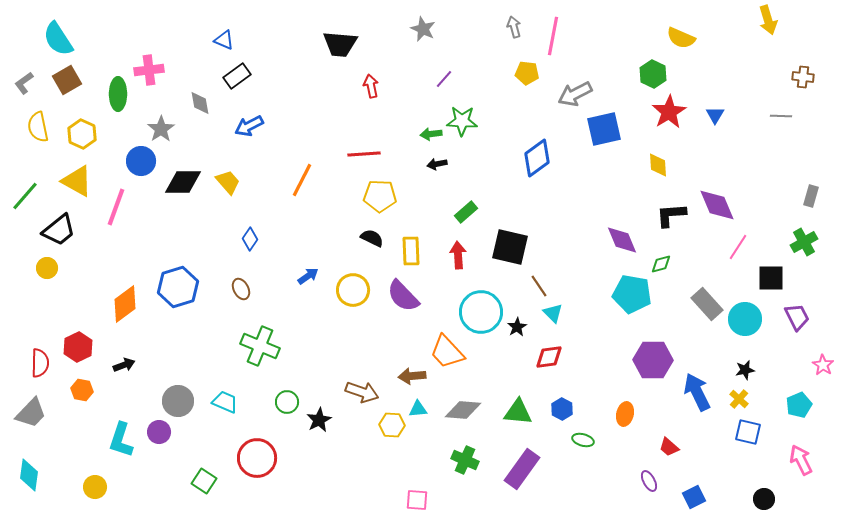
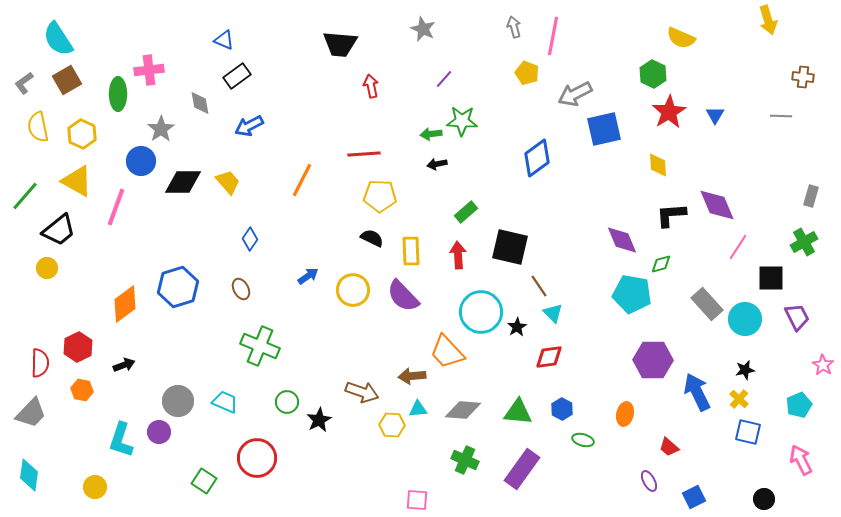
yellow pentagon at (527, 73): rotated 15 degrees clockwise
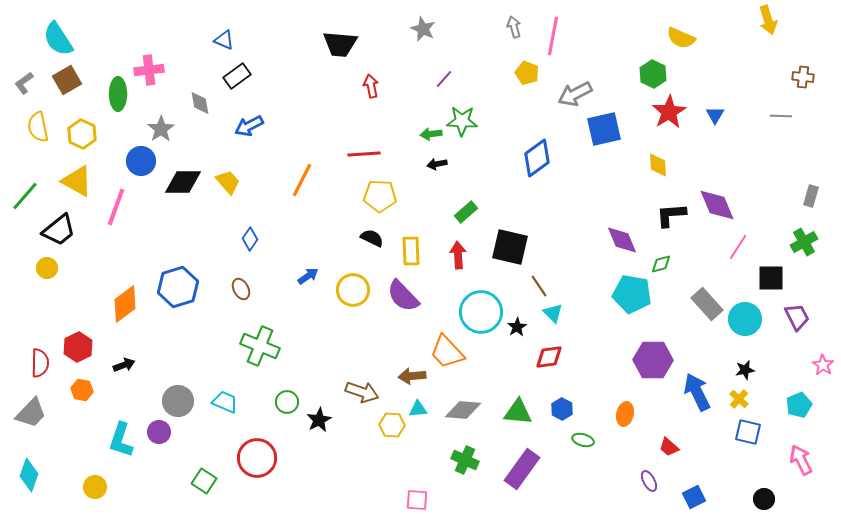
cyan diamond at (29, 475): rotated 12 degrees clockwise
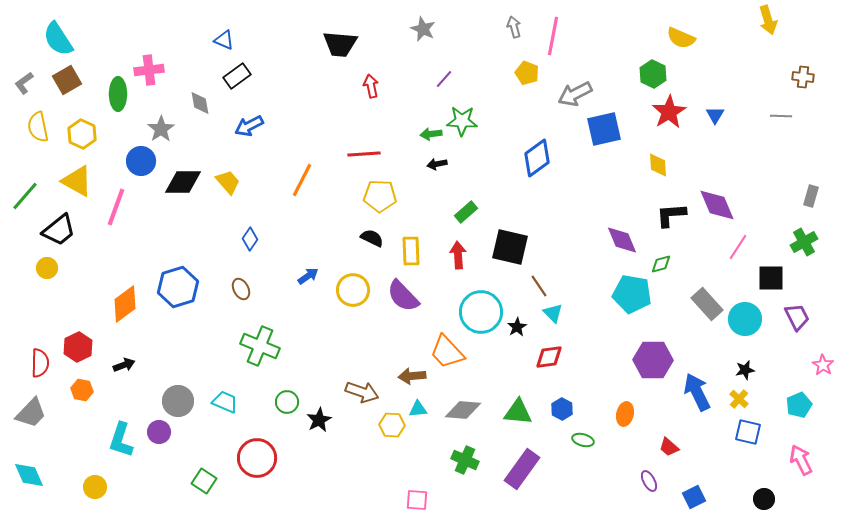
cyan diamond at (29, 475): rotated 44 degrees counterclockwise
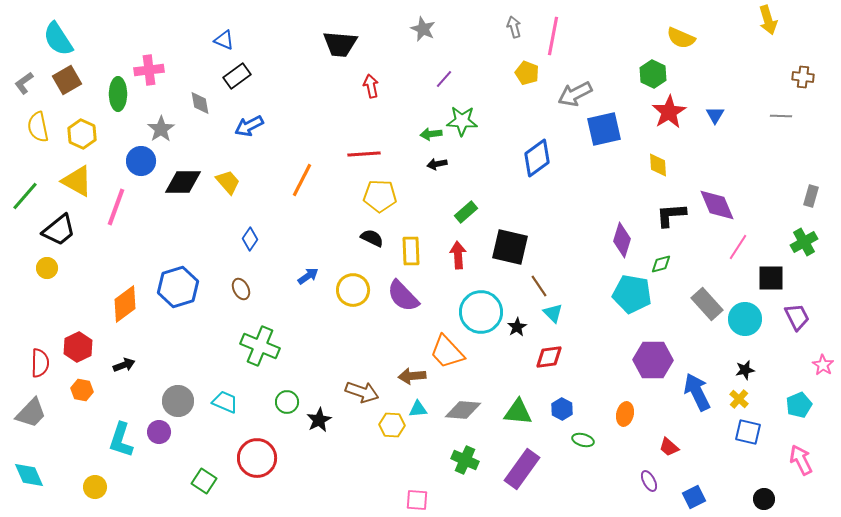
purple diamond at (622, 240): rotated 40 degrees clockwise
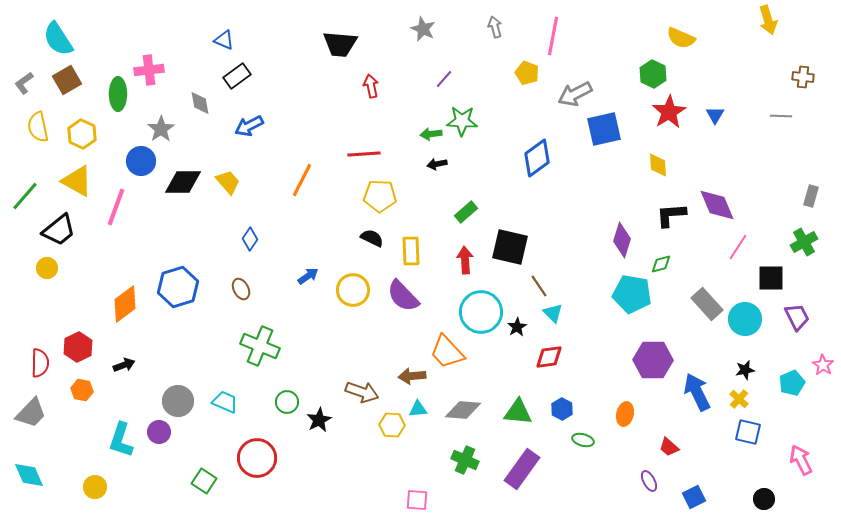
gray arrow at (514, 27): moved 19 px left
red arrow at (458, 255): moved 7 px right, 5 px down
cyan pentagon at (799, 405): moved 7 px left, 22 px up
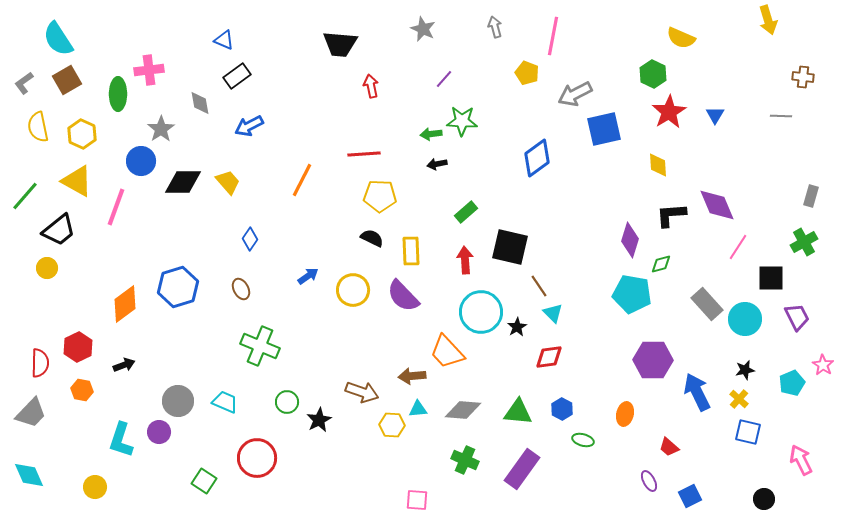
purple diamond at (622, 240): moved 8 px right
blue square at (694, 497): moved 4 px left, 1 px up
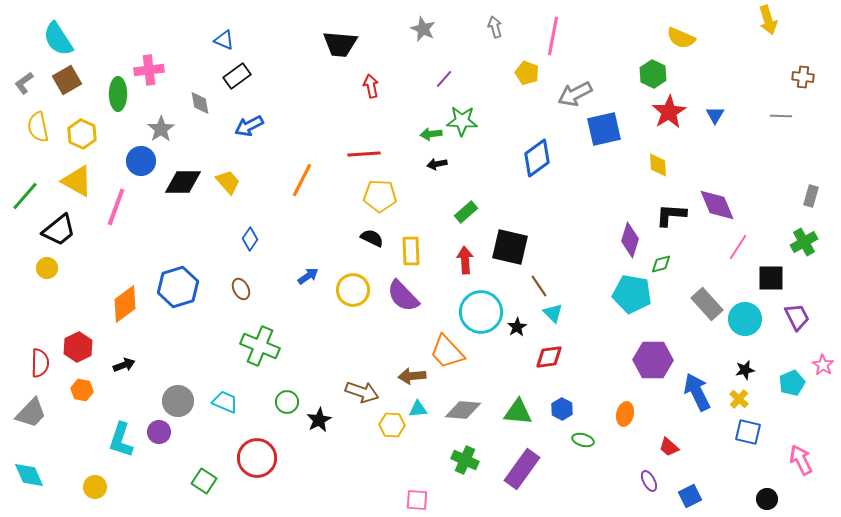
black L-shape at (671, 215): rotated 8 degrees clockwise
black circle at (764, 499): moved 3 px right
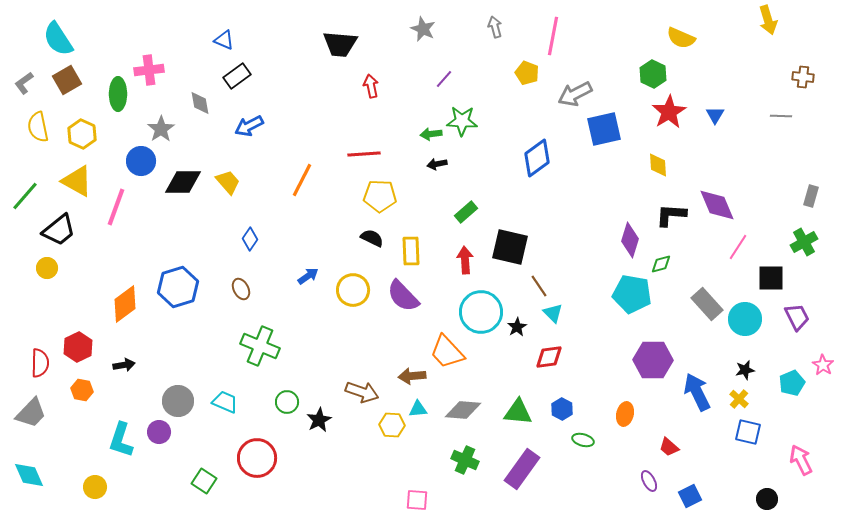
black arrow at (124, 365): rotated 10 degrees clockwise
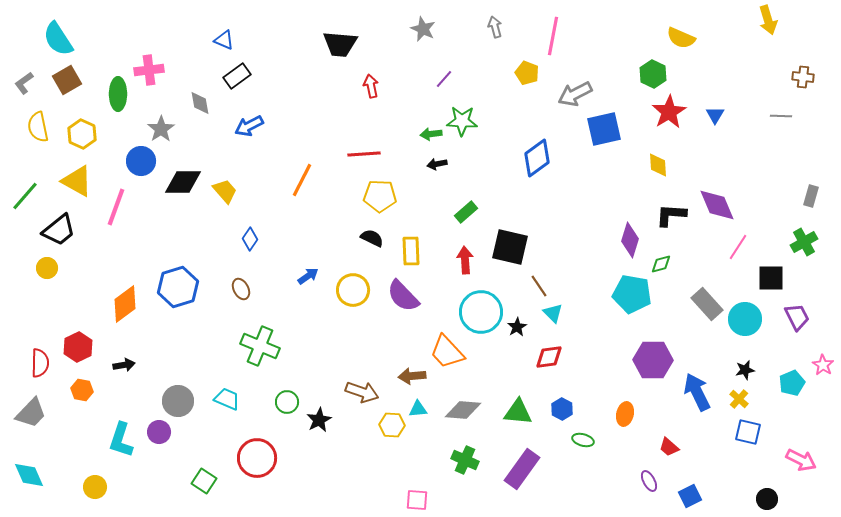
yellow trapezoid at (228, 182): moved 3 px left, 9 px down
cyan trapezoid at (225, 402): moved 2 px right, 3 px up
pink arrow at (801, 460): rotated 144 degrees clockwise
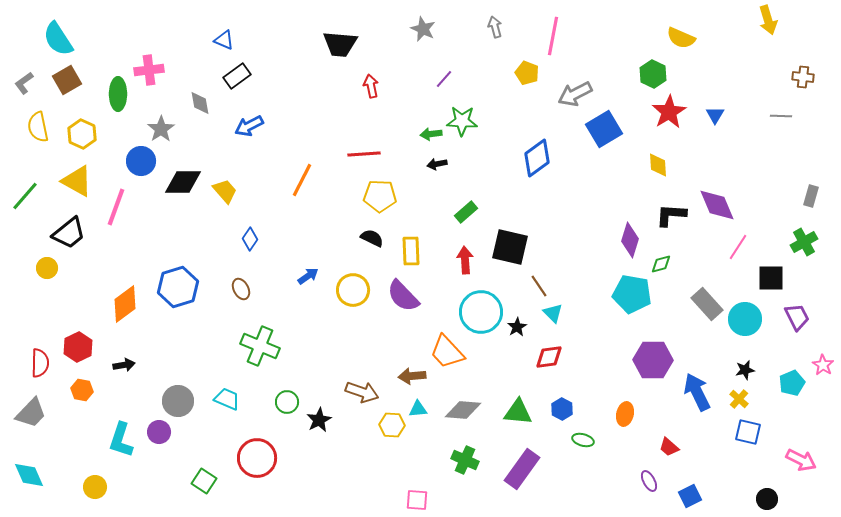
blue square at (604, 129): rotated 18 degrees counterclockwise
black trapezoid at (59, 230): moved 10 px right, 3 px down
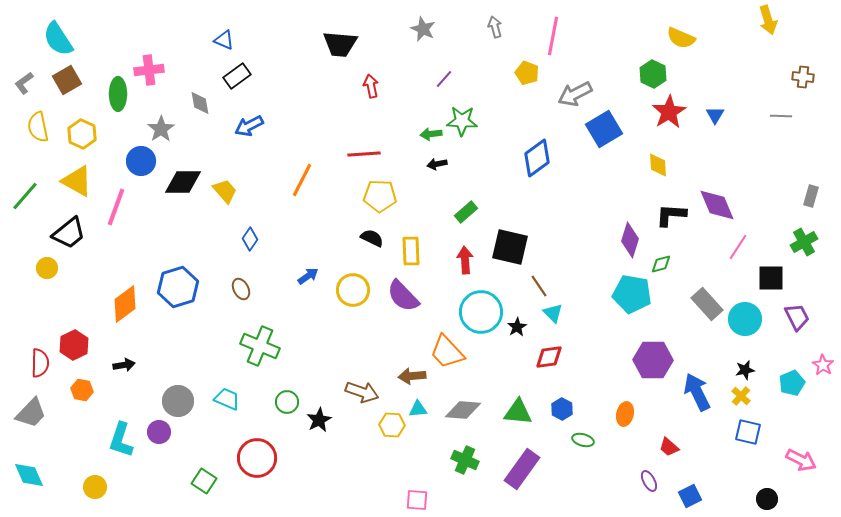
red hexagon at (78, 347): moved 4 px left, 2 px up
yellow cross at (739, 399): moved 2 px right, 3 px up
